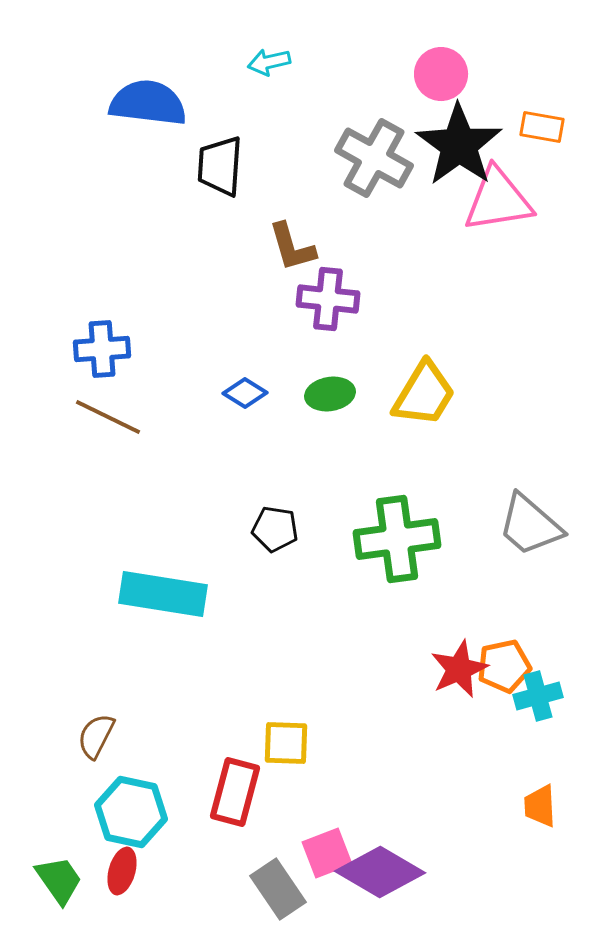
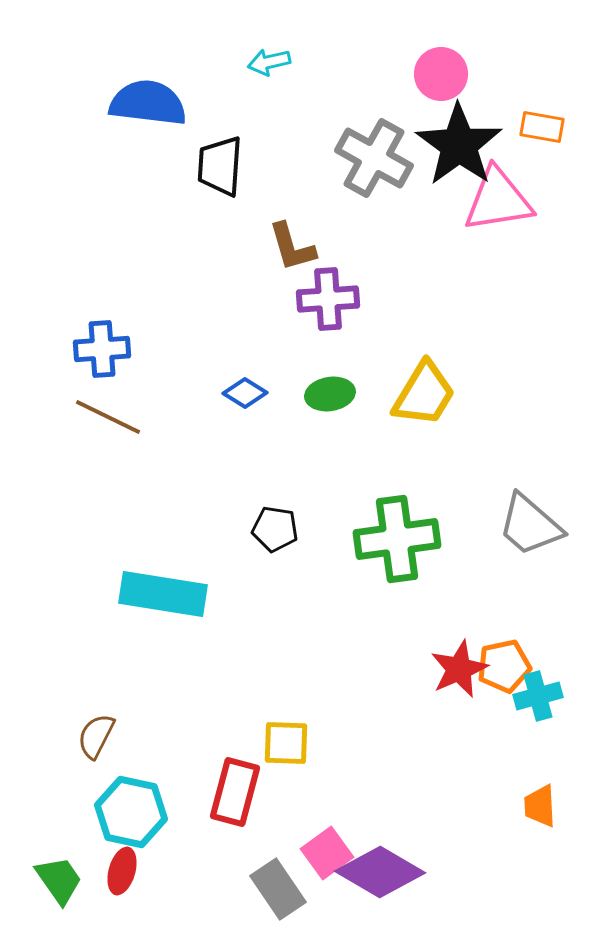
purple cross: rotated 10 degrees counterclockwise
pink square: rotated 15 degrees counterclockwise
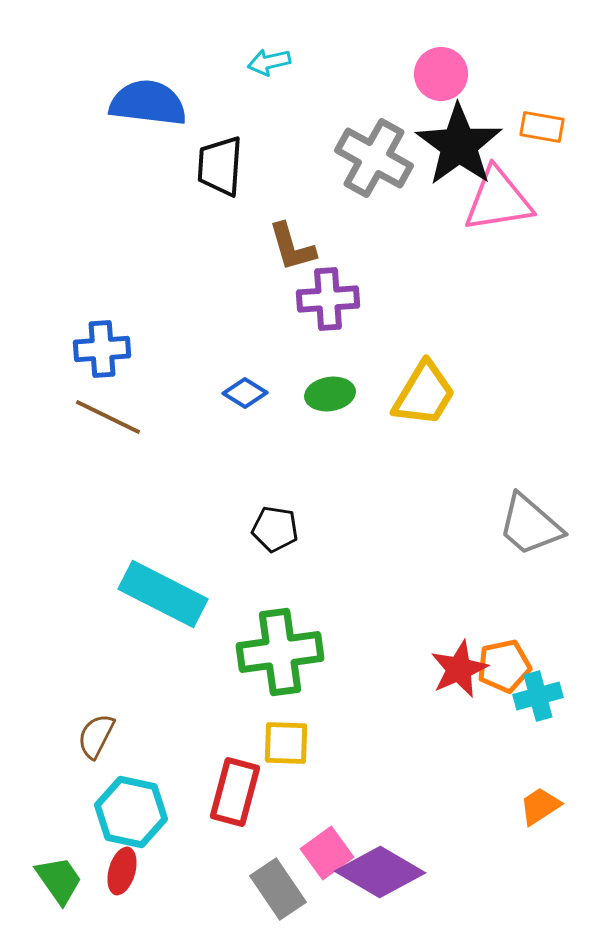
green cross: moved 117 px left, 113 px down
cyan rectangle: rotated 18 degrees clockwise
orange trapezoid: rotated 60 degrees clockwise
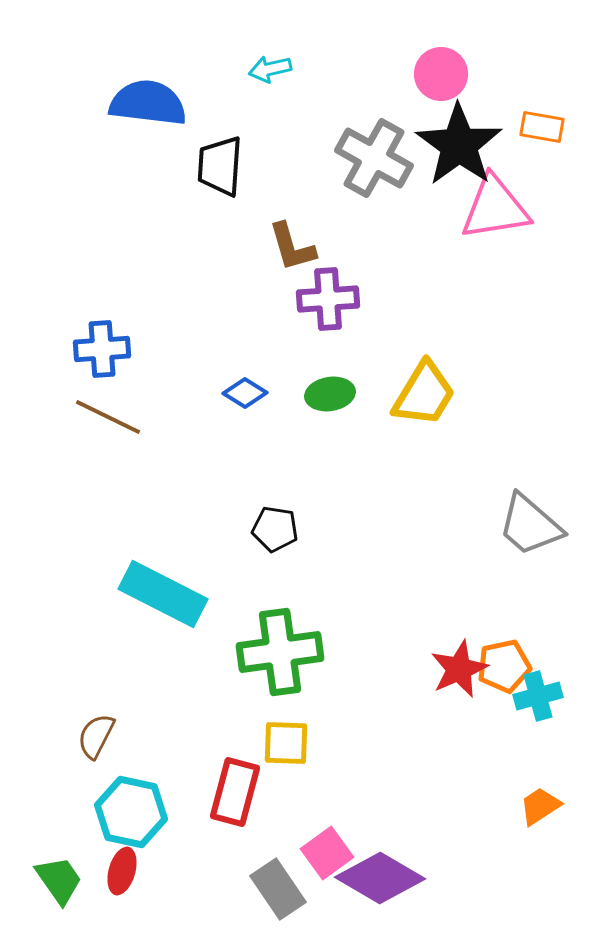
cyan arrow: moved 1 px right, 7 px down
pink triangle: moved 3 px left, 8 px down
purple diamond: moved 6 px down
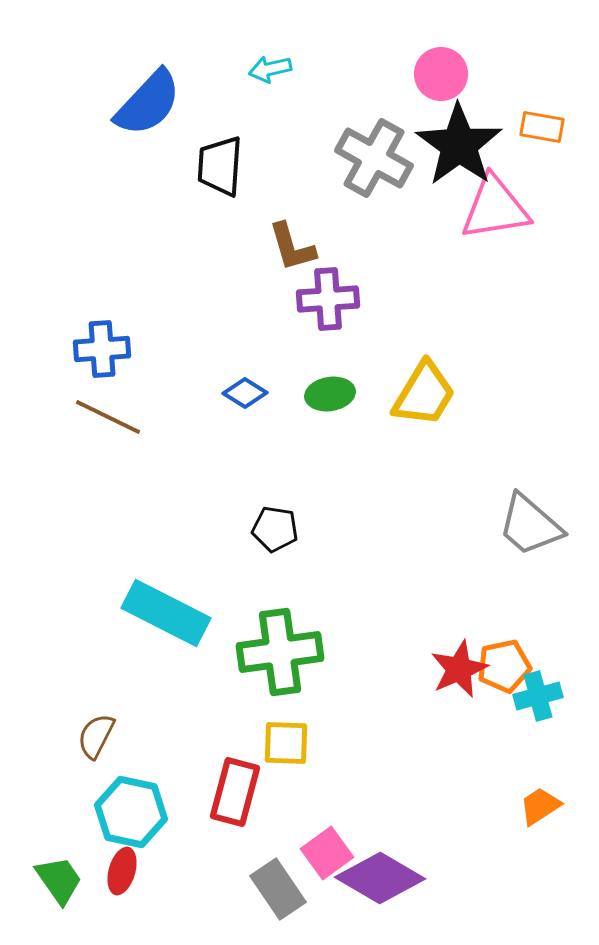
blue semicircle: rotated 126 degrees clockwise
cyan rectangle: moved 3 px right, 19 px down
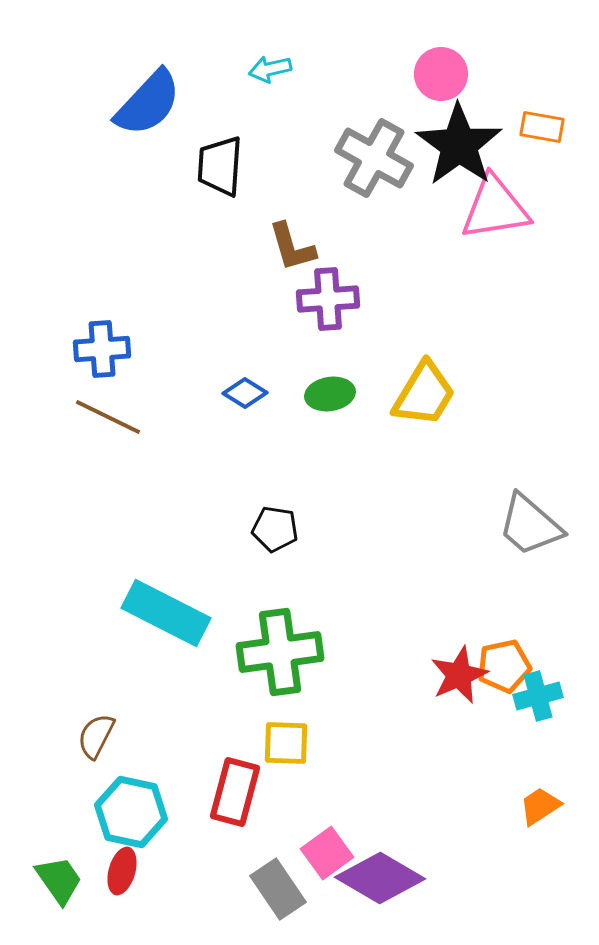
red star: moved 6 px down
